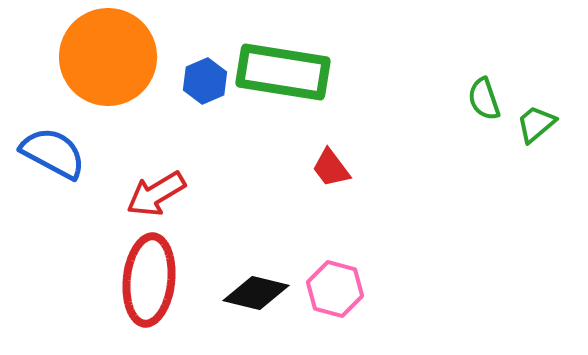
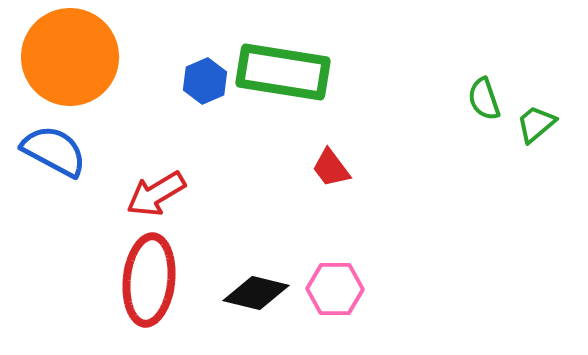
orange circle: moved 38 px left
blue semicircle: moved 1 px right, 2 px up
pink hexagon: rotated 14 degrees counterclockwise
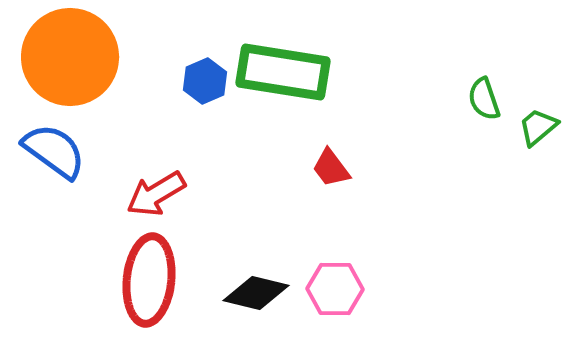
green trapezoid: moved 2 px right, 3 px down
blue semicircle: rotated 8 degrees clockwise
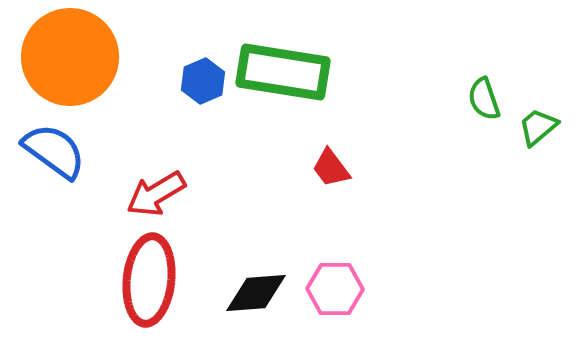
blue hexagon: moved 2 px left
black diamond: rotated 18 degrees counterclockwise
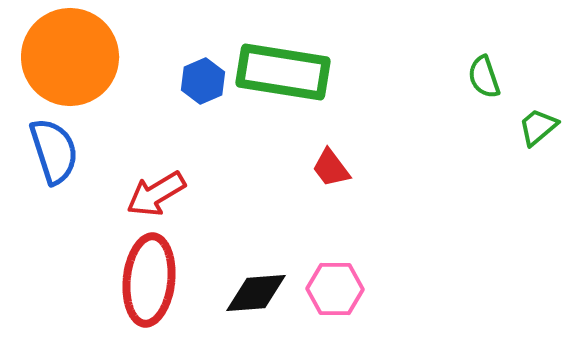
green semicircle: moved 22 px up
blue semicircle: rotated 36 degrees clockwise
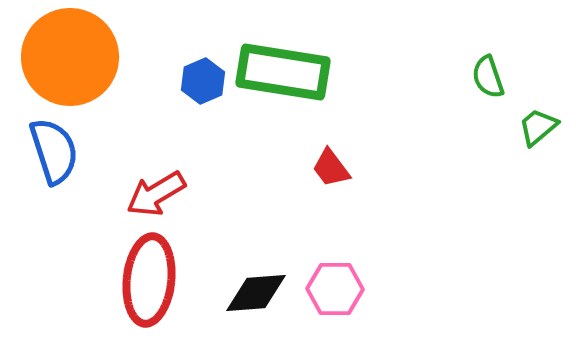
green semicircle: moved 4 px right
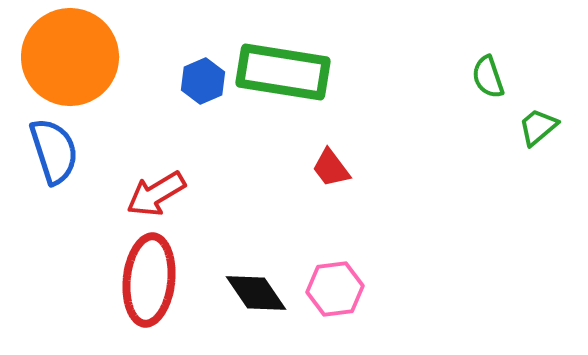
pink hexagon: rotated 8 degrees counterclockwise
black diamond: rotated 60 degrees clockwise
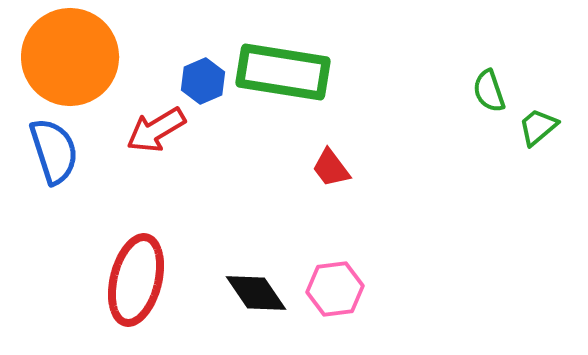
green semicircle: moved 1 px right, 14 px down
red arrow: moved 64 px up
red ellipse: moved 13 px left; rotated 8 degrees clockwise
